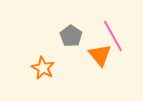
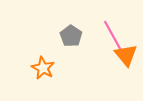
orange triangle: moved 26 px right
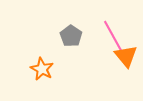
orange triangle: moved 1 px down
orange star: moved 1 px left, 1 px down
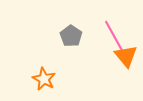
pink line: moved 1 px right
orange star: moved 2 px right, 10 px down
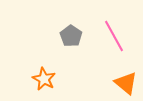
orange triangle: moved 27 px down; rotated 10 degrees counterclockwise
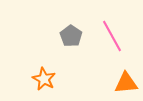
pink line: moved 2 px left
orange triangle: rotated 45 degrees counterclockwise
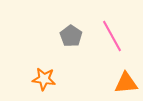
orange star: rotated 20 degrees counterclockwise
